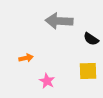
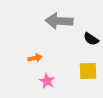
orange arrow: moved 9 px right
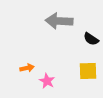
orange arrow: moved 8 px left, 10 px down
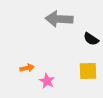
gray arrow: moved 2 px up
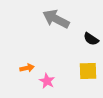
gray arrow: moved 3 px left; rotated 24 degrees clockwise
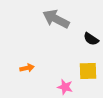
pink star: moved 18 px right, 6 px down; rotated 14 degrees counterclockwise
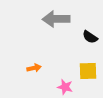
gray arrow: rotated 28 degrees counterclockwise
black semicircle: moved 1 px left, 2 px up
orange arrow: moved 7 px right
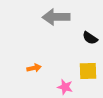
gray arrow: moved 2 px up
black semicircle: moved 1 px down
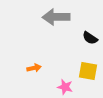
yellow square: rotated 12 degrees clockwise
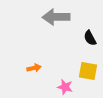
black semicircle: rotated 28 degrees clockwise
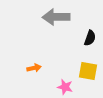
black semicircle: rotated 133 degrees counterclockwise
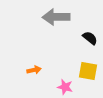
black semicircle: rotated 70 degrees counterclockwise
orange arrow: moved 2 px down
